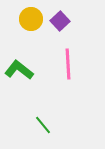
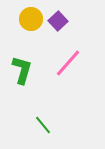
purple square: moved 2 px left
pink line: moved 1 px up; rotated 44 degrees clockwise
green L-shape: moved 3 px right; rotated 68 degrees clockwise
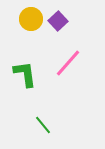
green L-shape: moved 3 px right, 4 px down; rotated 24 degrees counterclockwise
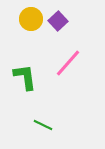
green L-shape: moved 3 px down
green line: rotated 24 degrees counterclockwise
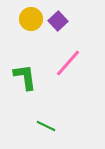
green line: moved 3 px right, 1 px down
